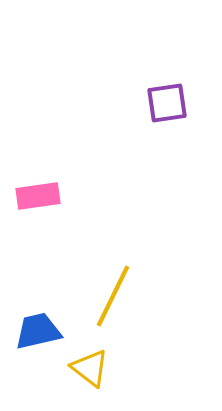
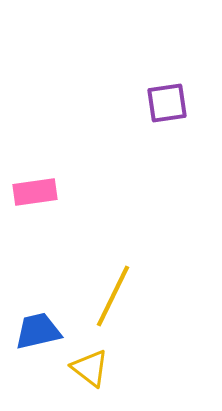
pink rectangle: moved 3 px left, 4 px up
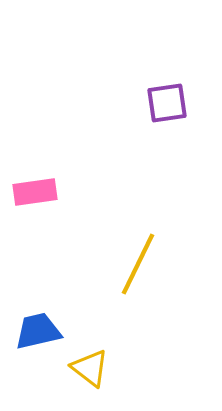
yellow line: moved 25 px right, 32 px up
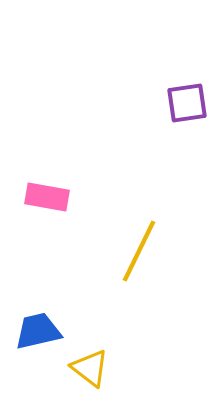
purple square: moved 20 px right
pink rectangle: moved 12 px right, 5 px down; rotated 18 degrees clockwise
yellow line: moved 1 px right, 13 px up
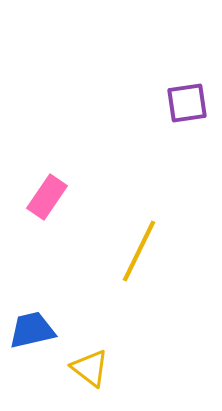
pink rectangle: rotated 66 degrees counterclockwise
blue trapezoid: moved 6 px left, 1 px up
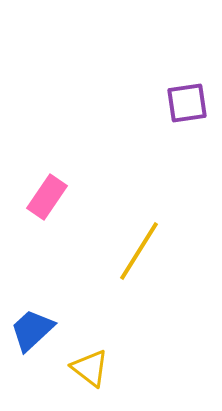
yellow line: rotated 6 degrees clockwise
blue trapezoid: rotated 30 degrees counterclockwise
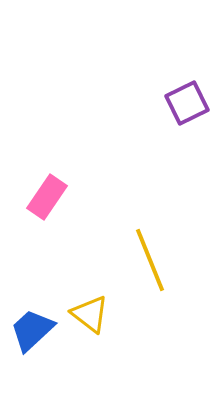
purple square: rotated 18 degrees counterclockwise
yellow line: moved 11 px right, 9 px down; rotated 54 degrees counterclockwise
yellow triangle: moved 54 px up
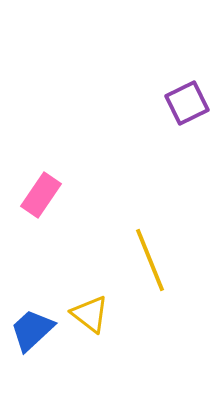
pink rectangle: moved 6 px left, 2 px up
